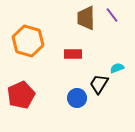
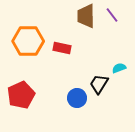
brown trapezoid: moved 2 px up
orange hexagon: rotated 16 degrees counterclockwise
red rectangle: moved 11 px left, 6 px up; rotated 12 degrees clockwise
cyan semicircle: moved 2 px right
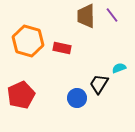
orange hexagon: rotated 16 degrees clockwise
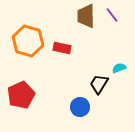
blue circle: moved 3 px right, 9 px down
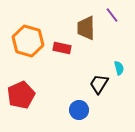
brown trapezoid: moved 12 px down
cyan semicircle: rotated 96 degrees clockwise
blue circle: moved 1 px left, 3 px down
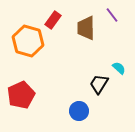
red rectangle: moved 9 px left, 28 px up; rotated 66 degrees counterclockwise
cyan semicircle: rotated 32 degrees counterclockwise
blue circle: moved 1 px down
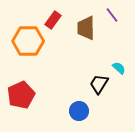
orange hexagon: rotated 16 degrees counterclockwise
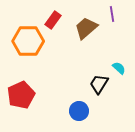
purple line: moved 1 px up; rotated 28 degrees clockwise
brown trapezoid: rotated 50 degrees clockwise
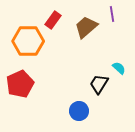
brown trapezoid: moved 1 px up
red pentagon: moved 1 px left, 11 px up
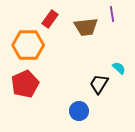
red rectangle: moved 3 px left, 1 px up
brown trapezoid: rotated 145 degrees counterclockwise
orange hexagon: moved 4 px down
red pentagon: moved 5 px right
